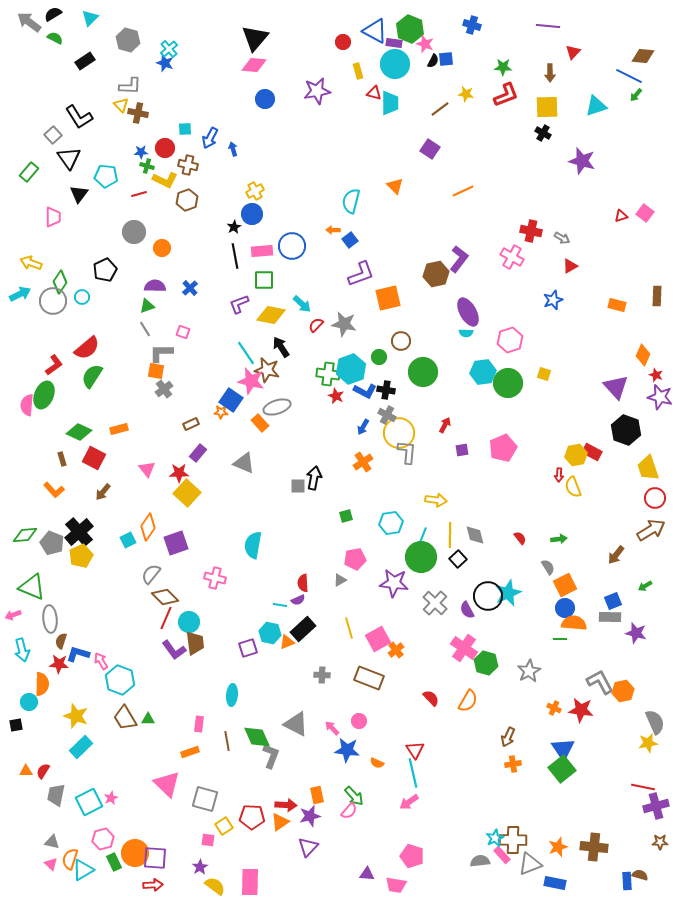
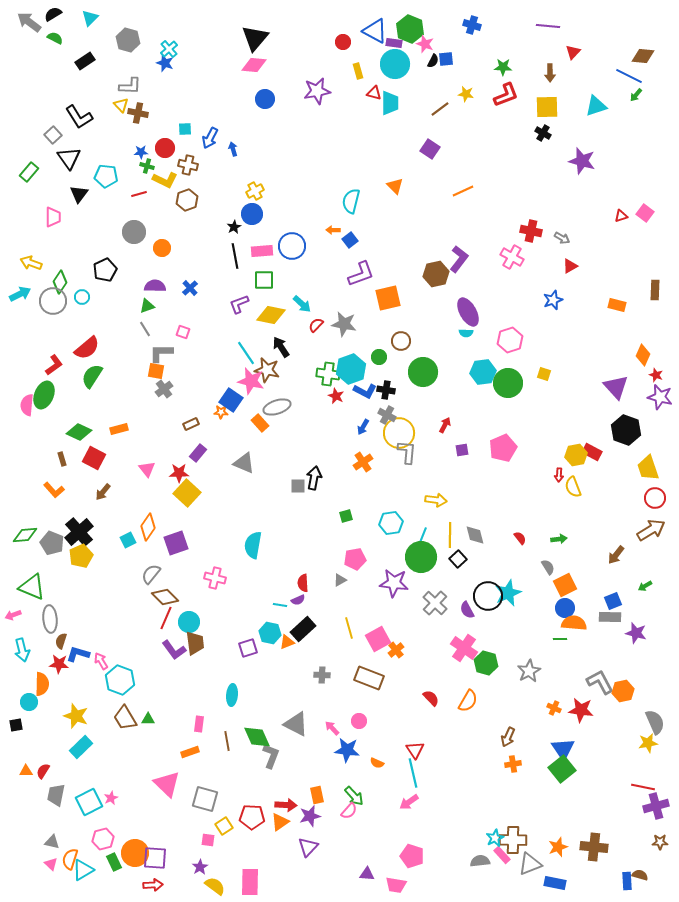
brown rectangle at (657, 296): moved 2 px left, 6 px up
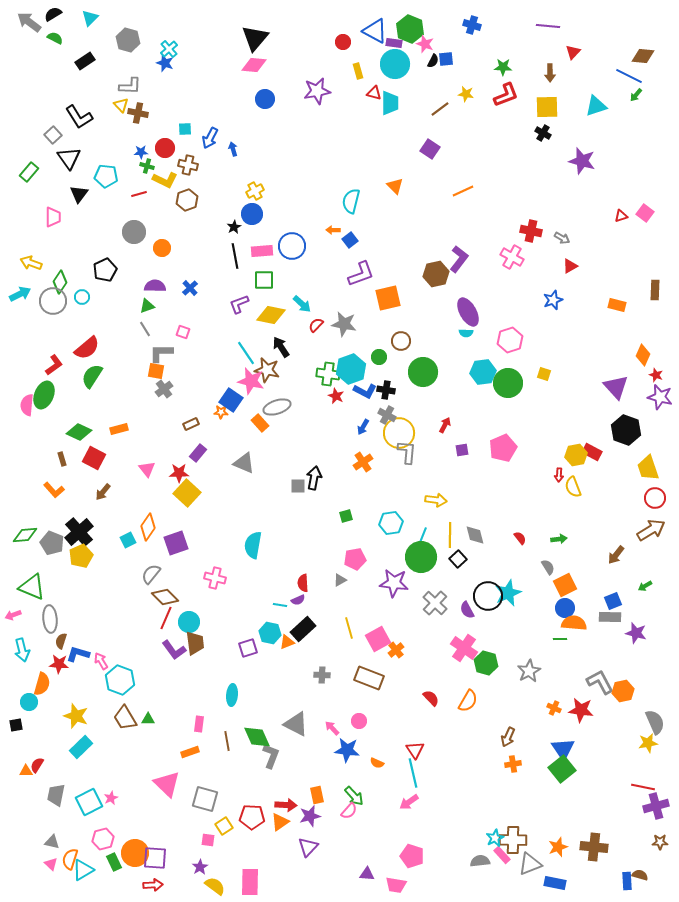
orange semicircle at (42, 684): rotated 15 degrees clockwise
red semicircle at (43, 771): moved 6 px left, 6 px up
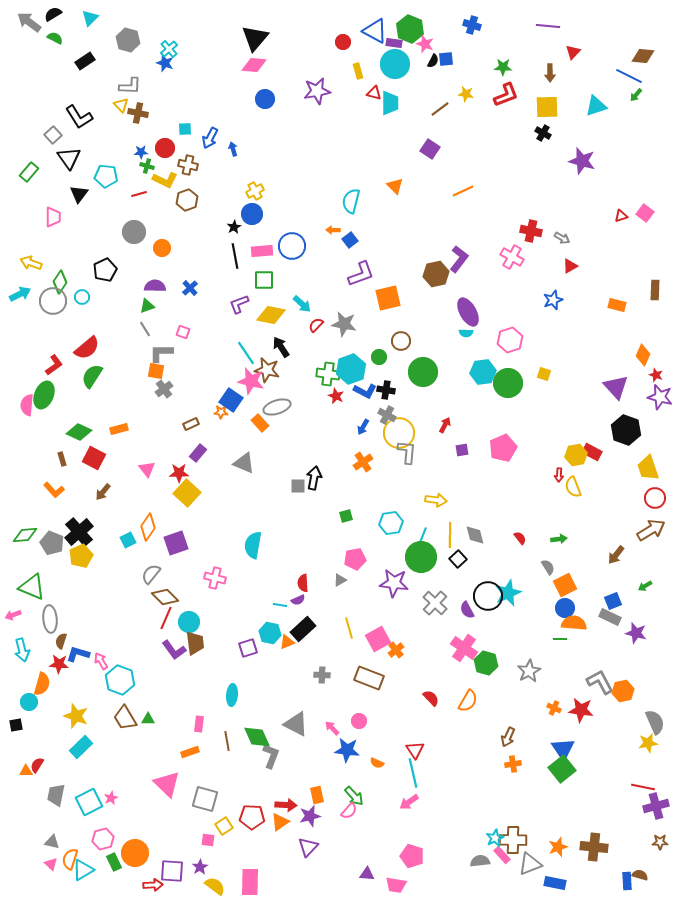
gray rectangle at (610, 617): rotated 25 degrees clockwise
purple square at (155, 858): moved 17 px right, 13 px down
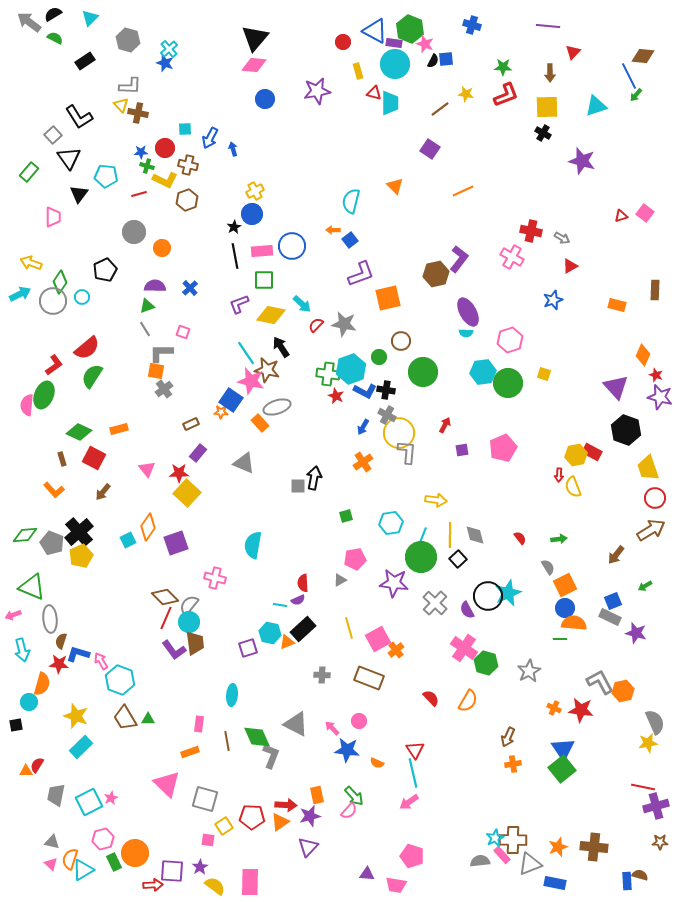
blue line at (629, 76): rotated 36 degrees clockwise
gray semicircle at (151, 574): moved 38 px right, 31 px down
